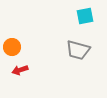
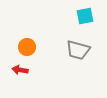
orange circle: moved 15 px right
red arrow: rotated 28 degrees clockwise
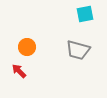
cyan square: moved 2 px up
red arrow: moved 1 px left, 1 px down; rotated 35 degrees clockwise
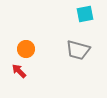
orange circle: moved 1 px left, 2 px down
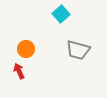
cyan square: moved 24 px left; rotated 30 degrees counterclockwise
red arrow: rotated 21 degrees clockwise
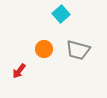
orange circle: moved 18 px right
red arrow: rotated 119 degrees counterclockwise
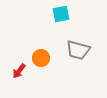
cyan square: rotated 30 degrees clockwise
orange circle: moved 3 px left, 9 px down
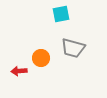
gray trapezoid: moved 5 px left, 2 px up
red arrow: rotated 49 degrees clockwise
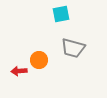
orange circle: moved 2 px left, 2 px down
